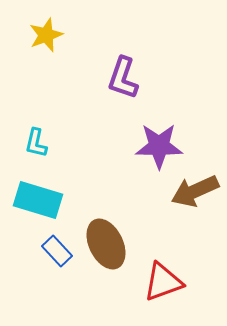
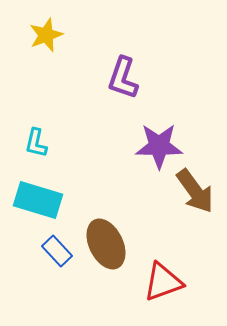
brown arrow: rotated 102 degrees counterclockwise
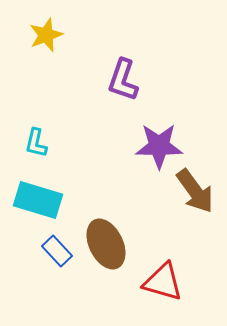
purple L-shape: moved 2 px down
red triangle: rotated 36 degrees clockwise
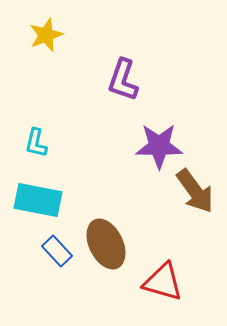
cyan rectangle: rotated 6 degrees counterclockwise
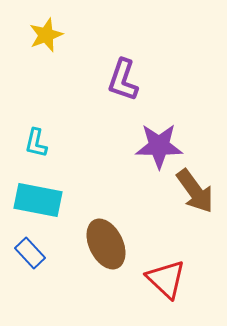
blue rectangle: moved 27 px left, 2 px down
red triangle: moved 3 px right, 3 px up; rotated 27 degrees clockwise
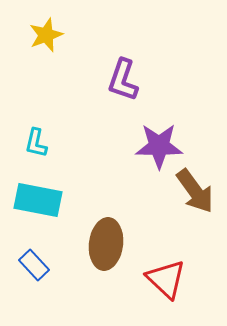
brown ellipse: rotated 33 degrees clockwise
blue rectangle: moved 4 px right, 12 px down
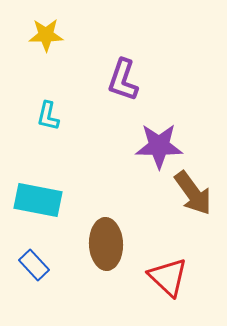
yellow star: rotated 20 degrees clockwise
cyan L-shape: moved 12 px right, 27 px up
brown arrow: moved 2 px left, 2 px down
brown ellipse: rotated 9 degrees counterclockwise
red triangle: moved 2 px right, 2 px up
